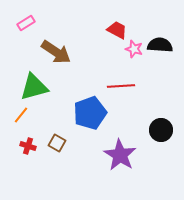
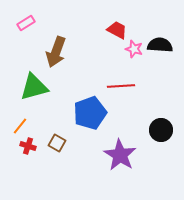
brown arrow: rotated 76 degrees clockwise
orange line: moved 1 px left, 11 px down
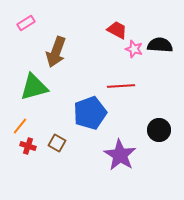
black circle: moved 2 px left
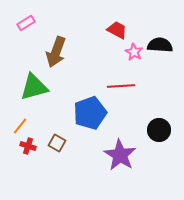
pink star: moved 3 px down; rotated 12 degrees clockwise
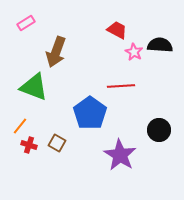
green triangle: rotated 36 degrees clockwise
blue pentagon: rotated 16 degrees counterclockwise
red cross: moved 1 px right, 1 px up
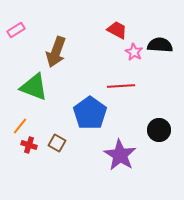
pink rectangle: moved 10 px left, 7 px down
